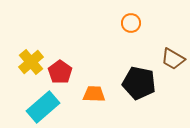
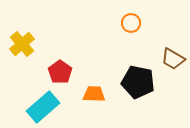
yellow cross: moved 9 px left, 18 px up
black pentagon: moved 1 px left, 1 px up
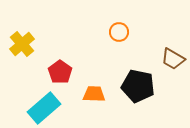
orange circle: moved 12 px left, 9 px down
black pentagon: moved 4 px down
cyan rectangle: moved 1 px right, 1 px down
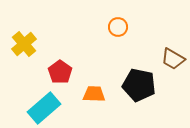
orange circle: moved 1 px left, 5 px up
yellow cross: moved 2 px right
black pentagon: moved 1 px right, 1 px up
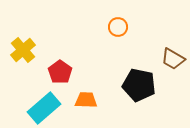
yellow cross: moved 1 px left, 6 px down
orange trapezoid: moved 8 px left, 6 px down
